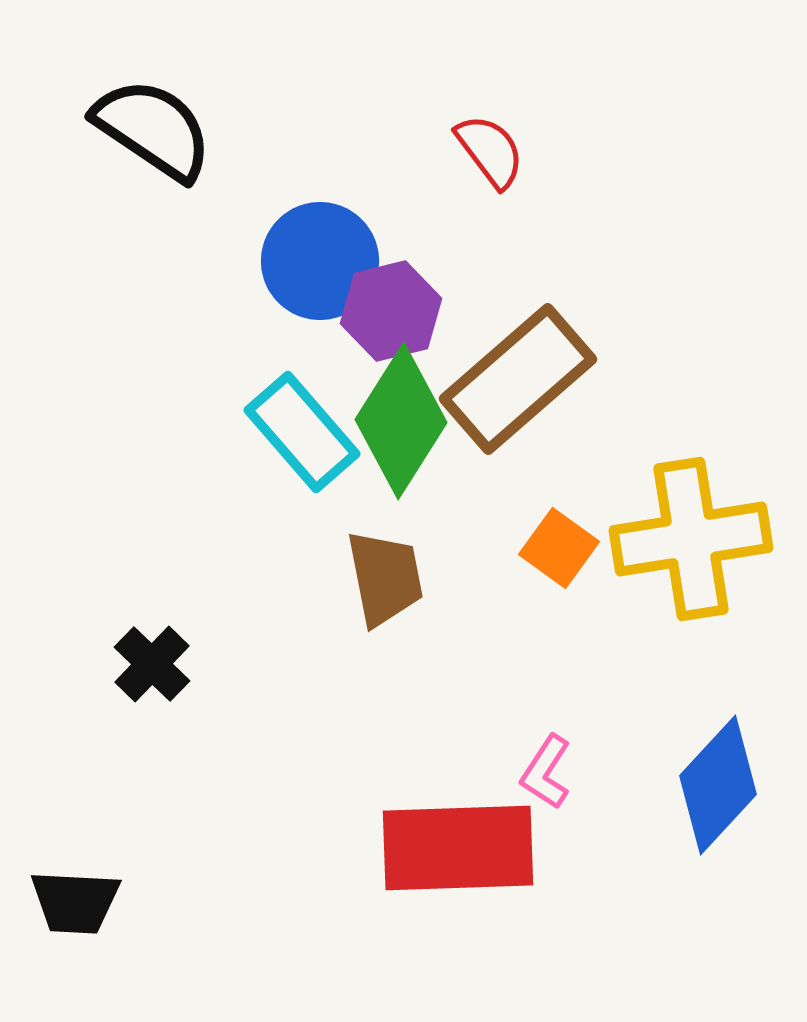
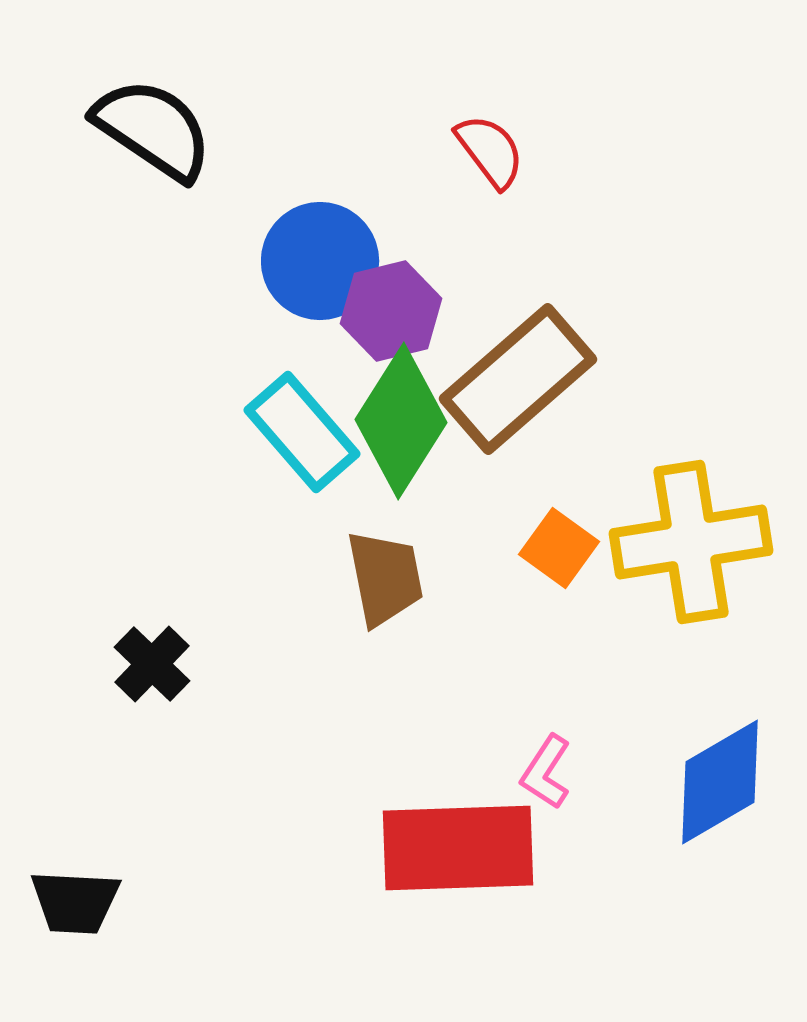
yellow cross: moved 3 px down
blue diamond: moved 2 px right, 3 px up; rotated 17 degrees clockwise
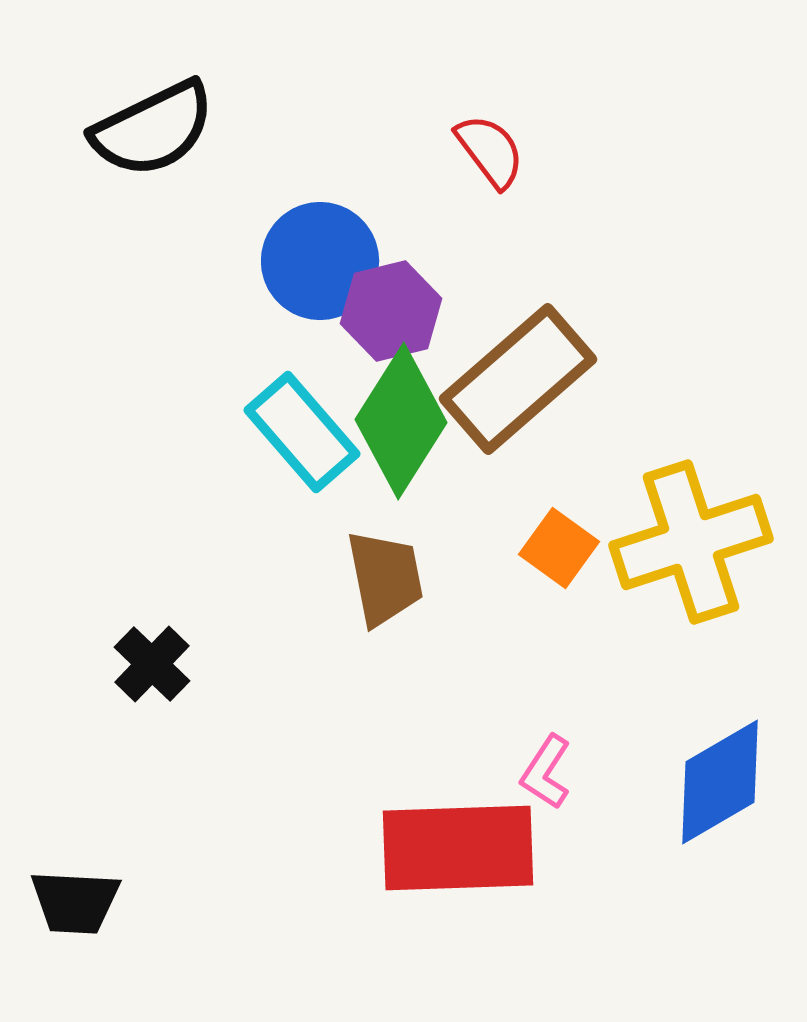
black semicircle: rotated 120 degrees clockwise
yellow cross: rotated 9 degrees counterclockwise
